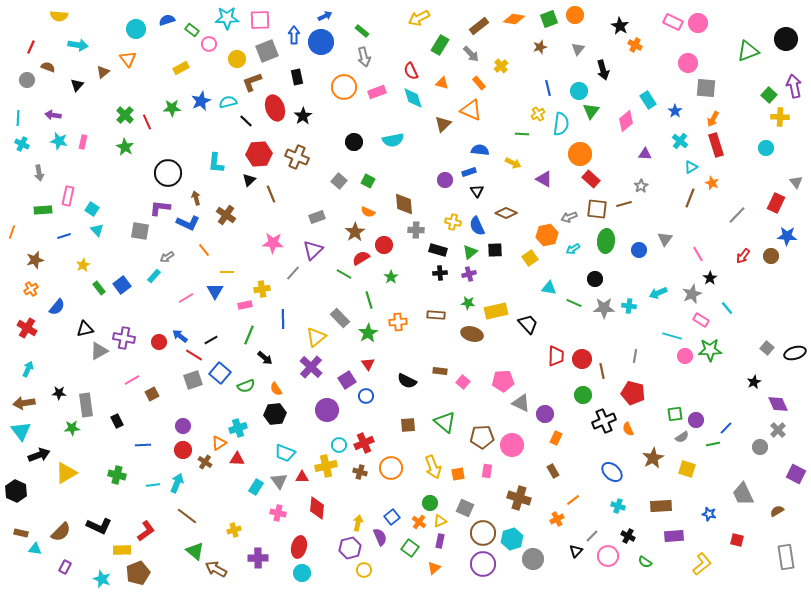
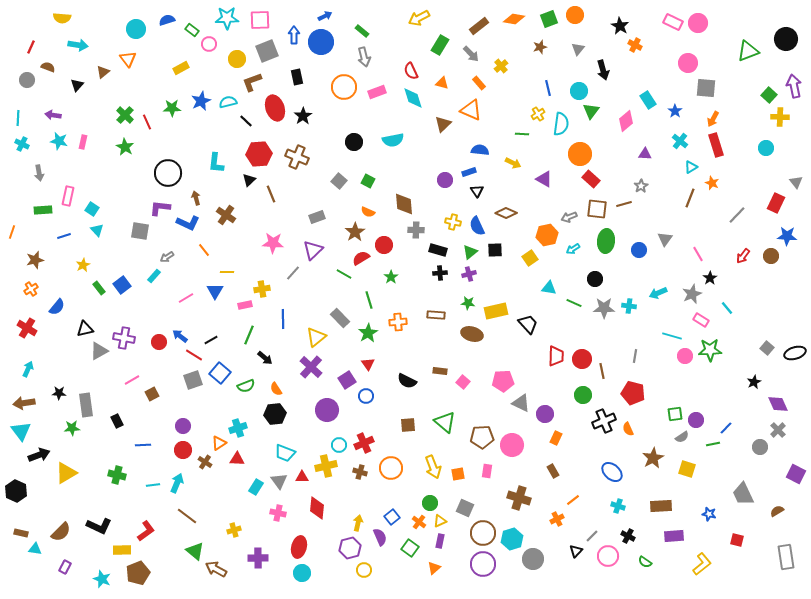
yellow semicircle at (59, 16): moved 3 px right, 2 px down
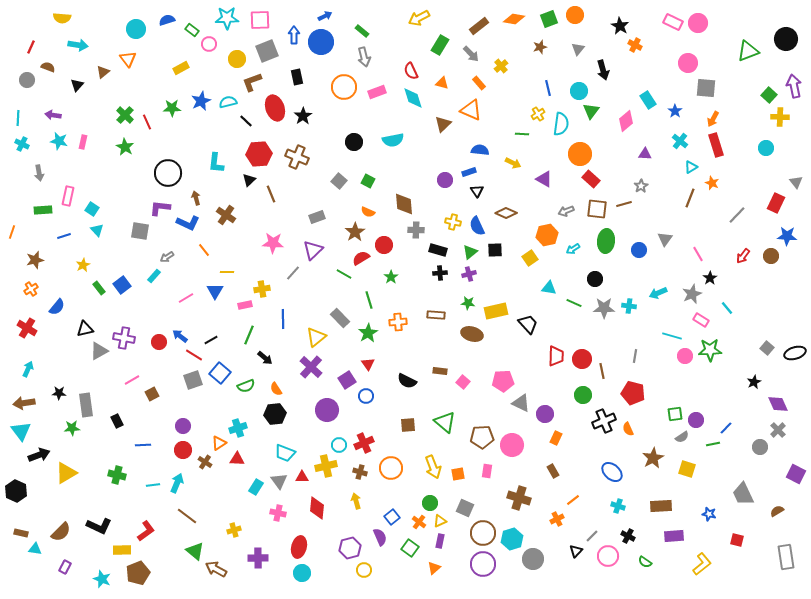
gray arrow at (569, 217): moved 3 px left, 6 px up
yellow arrow at (358, 523): moved 2 px left, 22 px up; rotated 28 degrees counterclockwise
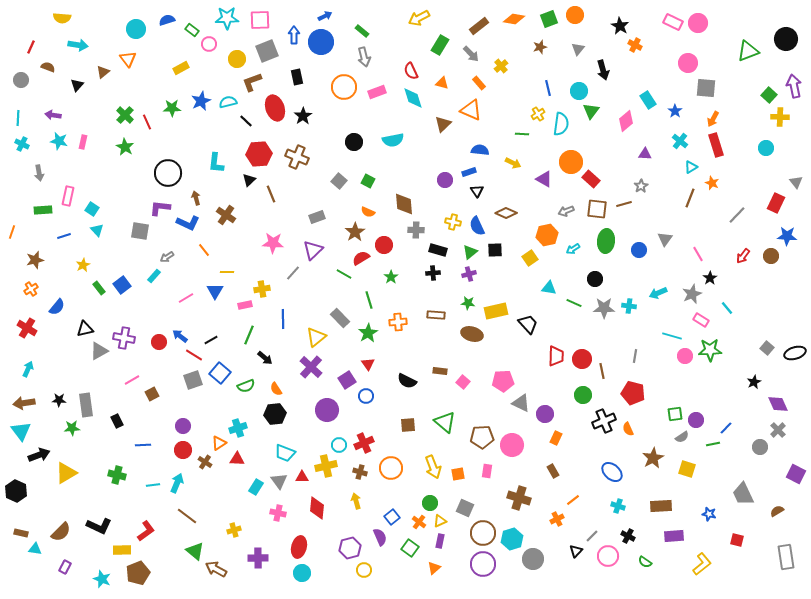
gray circle at (27, 80): moved 6 px left
orange circle at (580, 154): moved 9 px left, 8 px down
black cross at (440, 273): moved 7 px left
black star at (59, 393): moved 7 px down
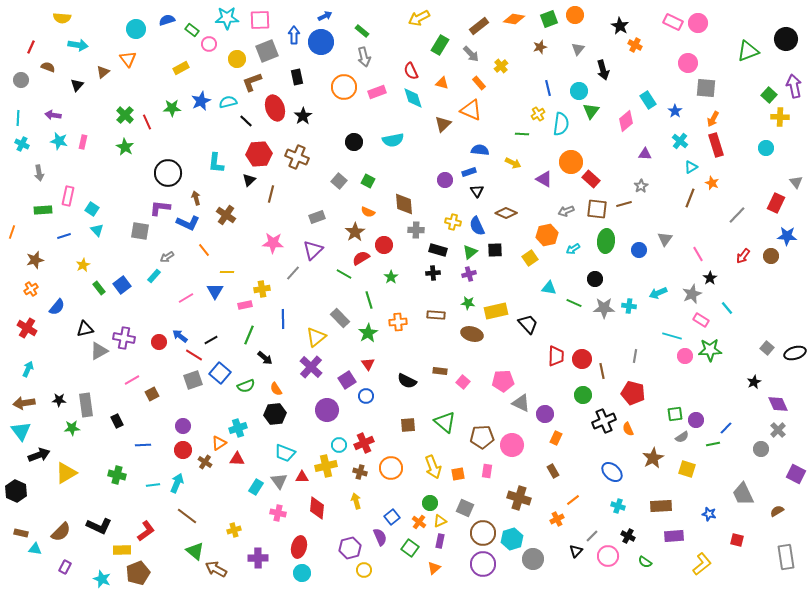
brown line at (271, 194): rotated 36 degrees clockwise
gray circle at (760, 447): moved 1 px right, 2 px down
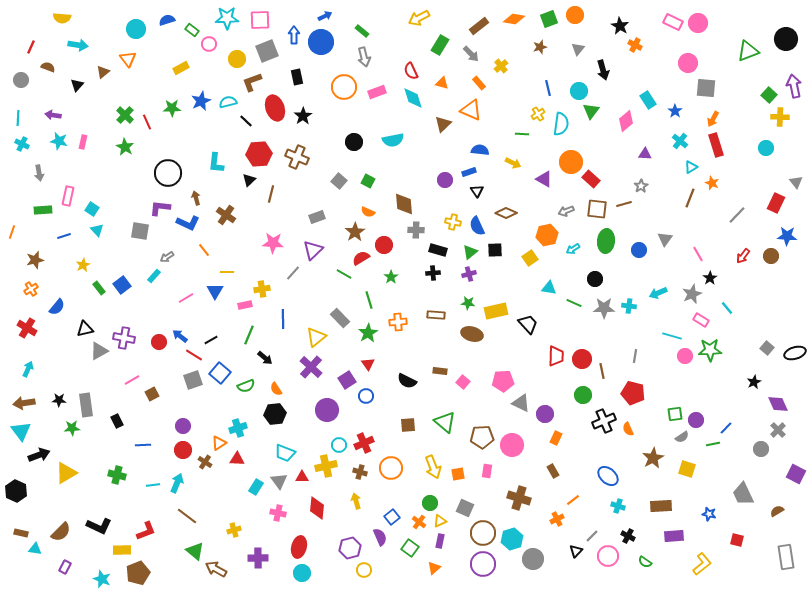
blue ellipse at (612, 472): moved 4 px left, 4 px down
red L-shape at (146, 531): rotated 15 degrees clockwise
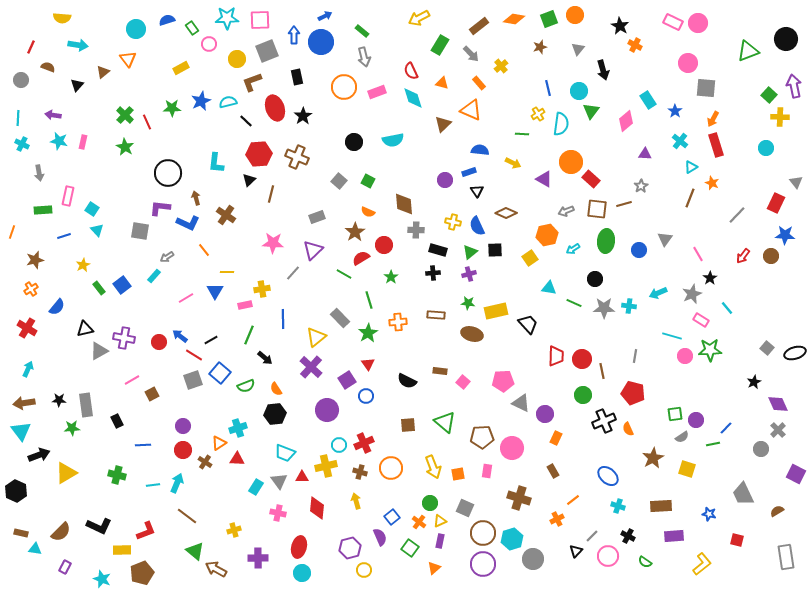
green rectangle at (192, 30): moved 2 px up; rotated 16 degrees clockwise
blue star at (787, 236): moved 2 px left, 1 px up
pink circle at (512, 445): moved 3 px down
brown pentagon at (138, 573): moved 4 px right
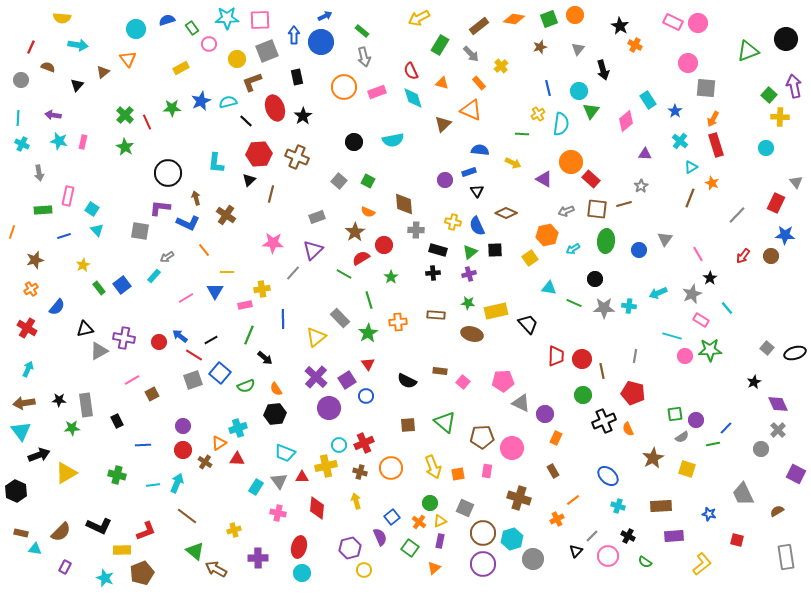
purple cross at (311, 367): moved 5 px right, 10 px down
purple circle at (327, 410): moved 2 px right, 2 px up
cyan star at (102, 579): moved 3 px right, 1 px up
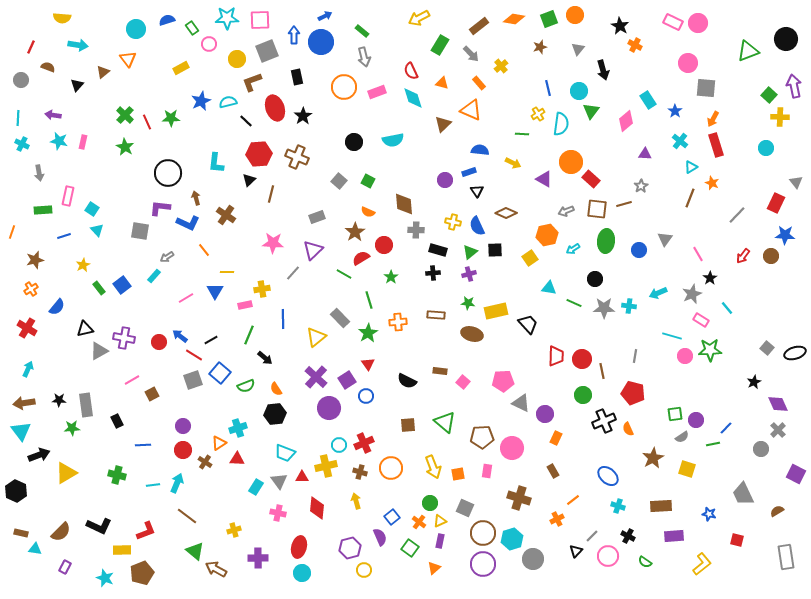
green star at (172, 108): moved 1 px left, 10 px down
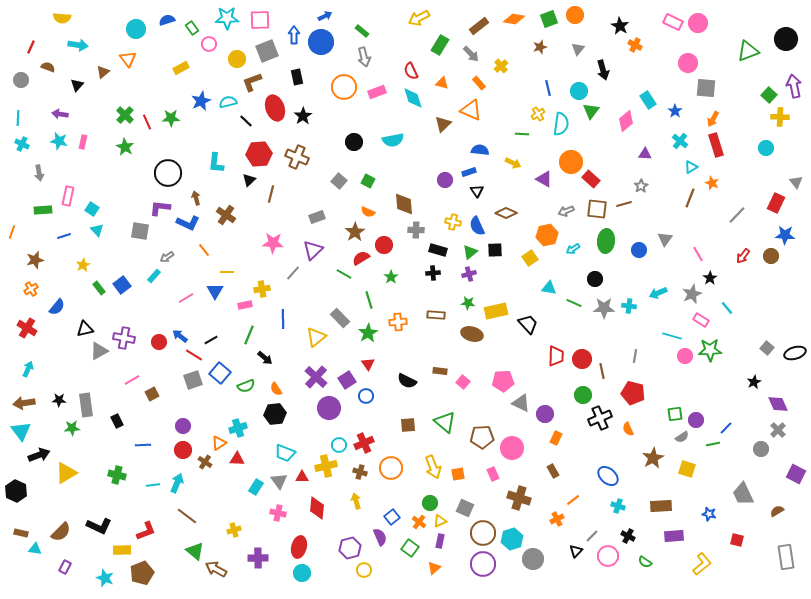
purple arrow at (53, 115): moved 7 px right, 1 px up
black cross at (604, 421): moved 4 px left, 3 px up
pink rectangle at (487, 471): moved 6 px right, 3 px down; rotated 32 degrees counterclockwise
